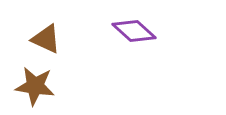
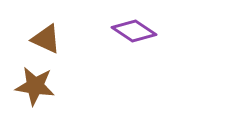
purple diamond: rotated 9 degrees counterclockwise
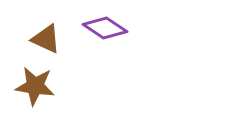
purple diamond: moved 29 px left, 3 px up
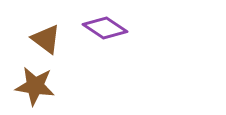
brown triangle: rotated 12 degrees clockwise
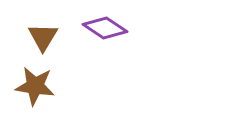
brown triangle: moved 3 px left, 2 px up; rotated 24 degrees clockwise
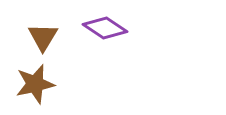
brown star: moved 2 px up; rotated 21 degrees counterclockwise
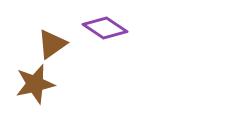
brown triangle: moved 9 px right, 7 px down; rotated 24 degrees clockwise
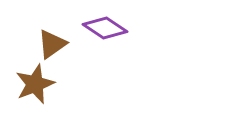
brown star: rotated 9 degrees counterclockwise
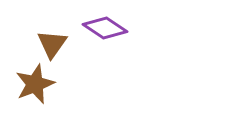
brown triangle: rotated 20 degrees counterclockwise
